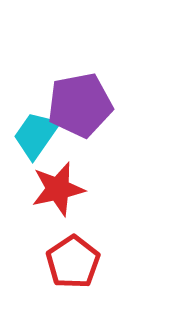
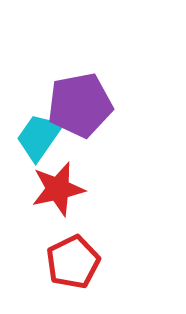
cyan trapezoid: moved 3 px right, 2 px down
red pentagon: rotated 8 degrees clockwise
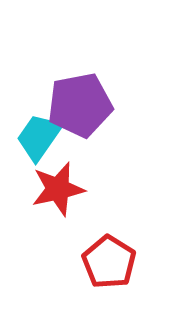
red pentagon: moved 36 px right; rotated 14 degrees counterclockwise
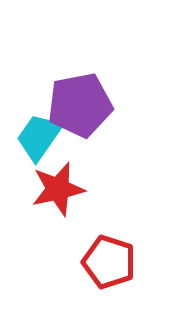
red pentagon: rotated 14 degrees counterclockwise
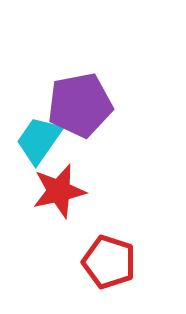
cyan trapezoid: moved 3 px down
red star: moved 1 px right, 2 px down
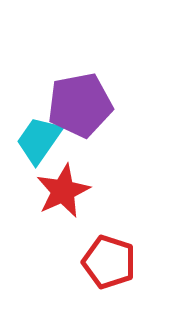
red star: moved 4 px right; rotated 12 degrees counterclockwise
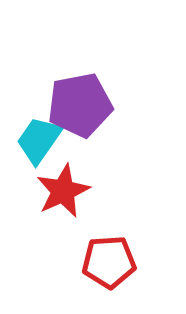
red pentagon: rotated 22 degrees counterclockwise
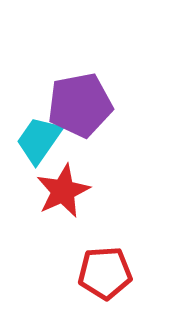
red pentagon: moved 4 px left, 11 px down
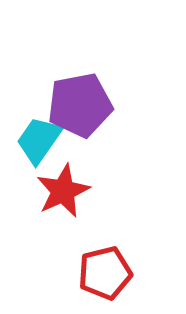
red pentagon: rotated 10 degrees counterclockwise
